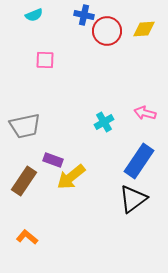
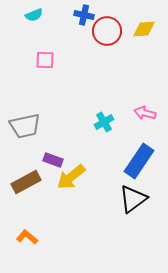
brown rectangle: moved 2 px right, 1 px down; rotated 28 degrees clockwise
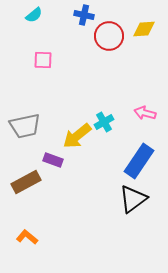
cyan semicircle: rotated 18 degrees counterclockwise
red circle: moved 2 px right, 5 px down
pink square: moved 2 px left
yellow arrow: moved 6 px right, 41 px up
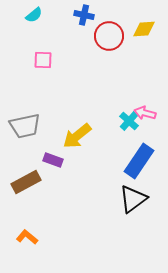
cyan cross: moved 25 px right, 1 px up; rotated 18 degrees counterclockwise
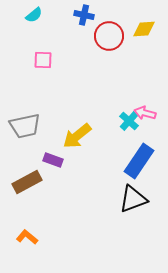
brown rectangle: moved 1 px right
black triangle: rotated 16 degrees clockwise
